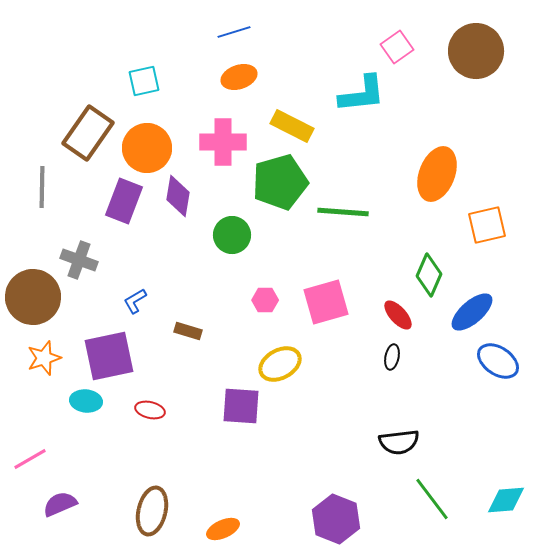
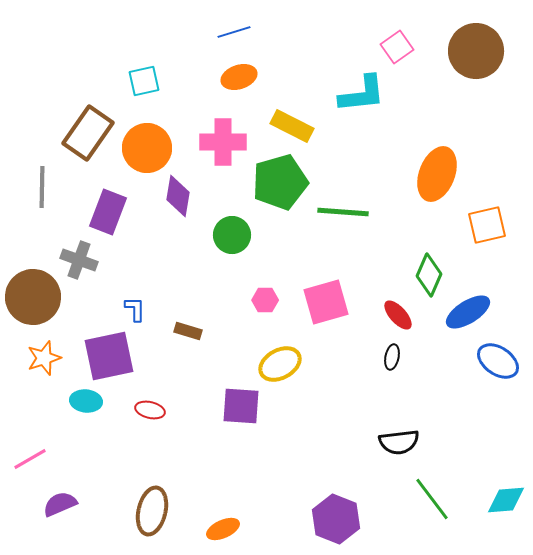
purple rectangle at (124, 201): moved 16 px left, 11 px down
blue L-shape at (135, 301): moved 8 px down; rotated 120 degrees clockwise
blue ellipse at (472, 312): moved 4 px left; rotated 9 degrees clockwise
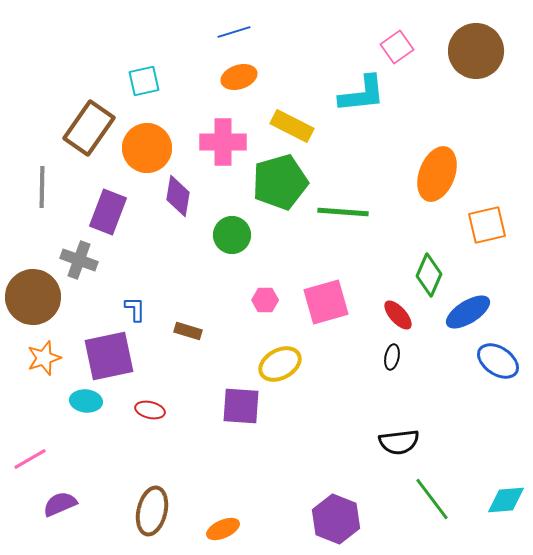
brown rectangle at (88, 133): moved 1 px right, 5 px up
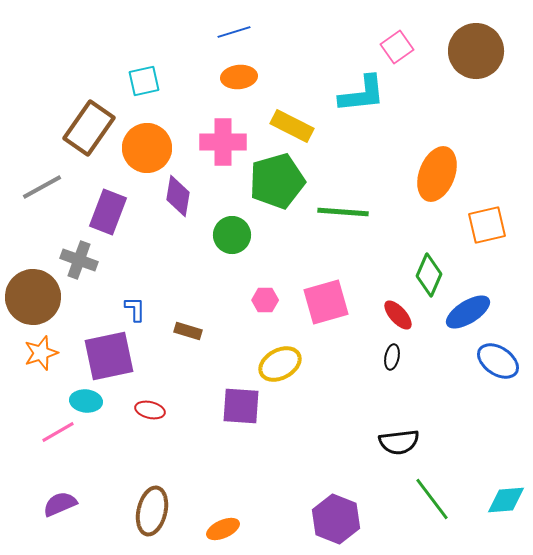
orange ellipse at (239, 77): rotated 12 degrees clockwise
green pentagon at (280, 182): moved 3 px left, 1 px up
gray line at (42, 187): rotated 60 degrees clockwise
orange star at (44, 358): moved 3 px left, 5 px up
pink line at (30, 459): moved 28 px right, 27 px up
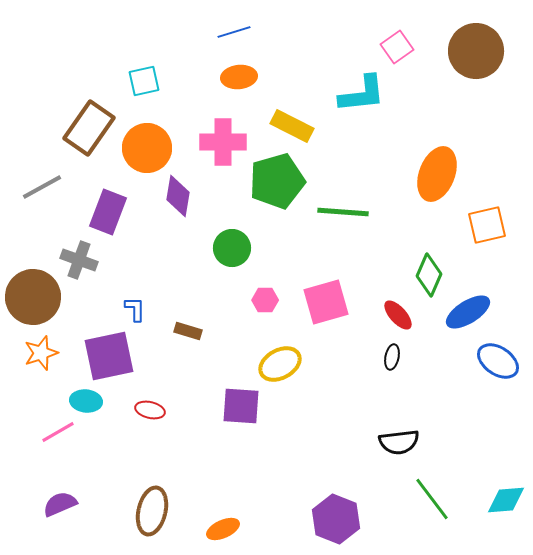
green circle at (232, 235): moved 13 px down
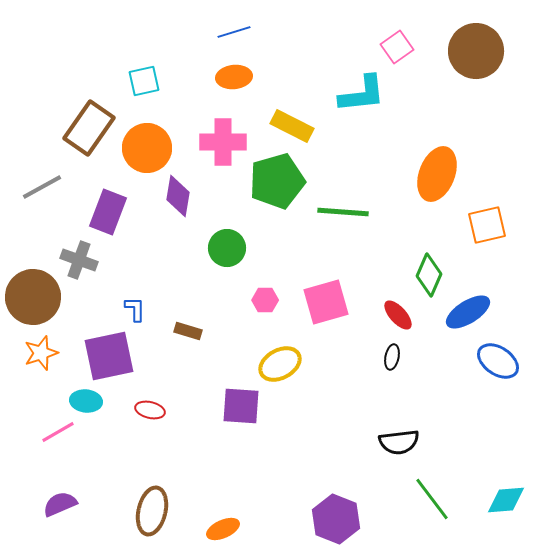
orange ellipse at (239, 77): moved 5 px left
green circle at (232, 248): moved 5 px left
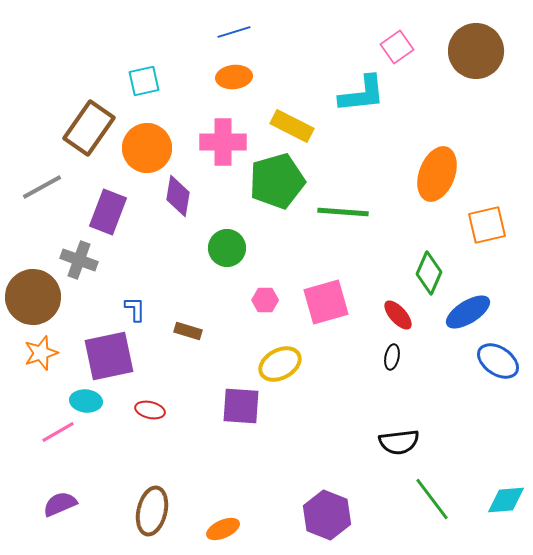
green diamond at (429, 275): moved 2 px up
purple hexagon at (336, 519): moved 9 px left, 4 px up
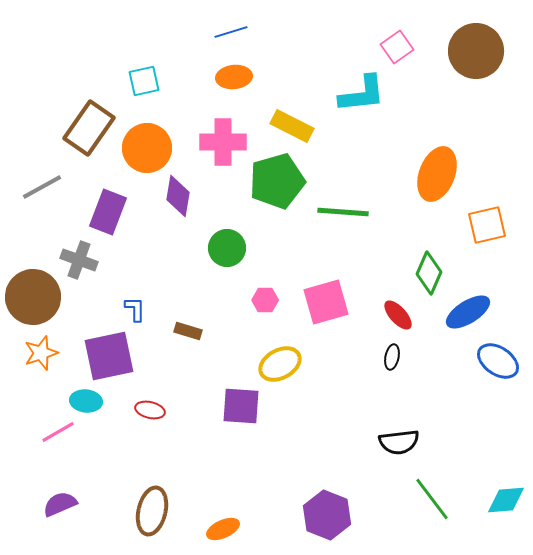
blue line at (234, 32): moved 3 px left
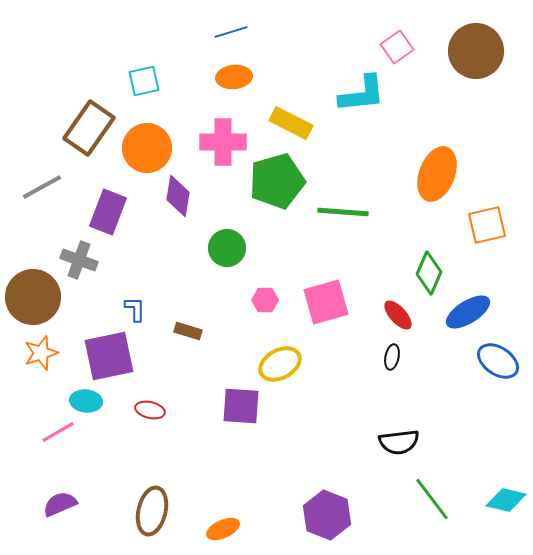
yellow rectangle at (292, 126): moved 1 px left, 3 px up
cyan diamond at (506, 500): rotated 18 degrees clockwise
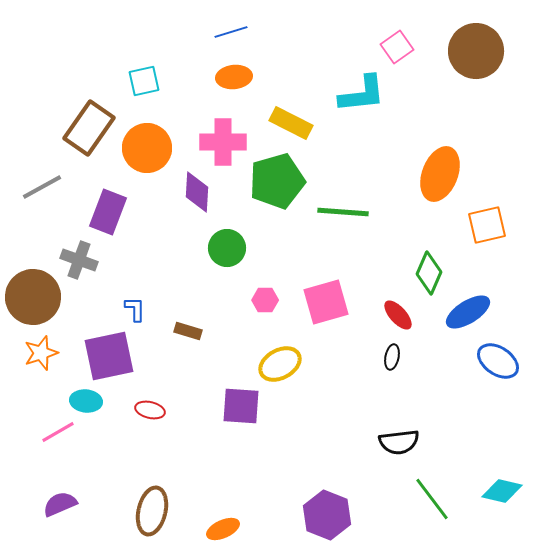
orange ellipse at (437, 174): moved 3 px right
purple diamond at (178, 196): moved 19 px right, 4 px up; rotated 6 degrees counterclockwise
cyan diamond at (506, 500): moved 4 px left, 9 px up
